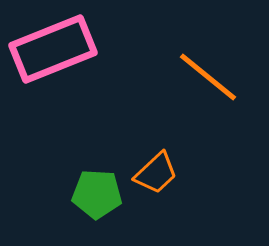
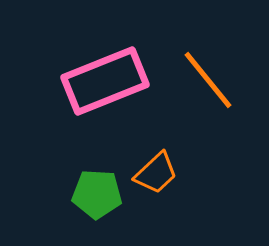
pink rectangle: moved 52 px right, 32 px down
orange line: moved 3 px down; rotated 12 degrees clockwise
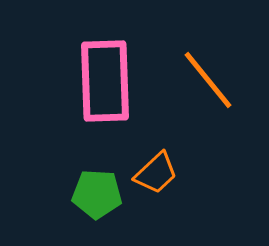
pink rectangle: rotated 70 degrees counterclockwise
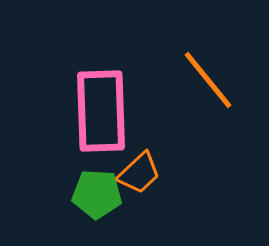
pink rectangle: moved 4 px left, 30 px down
orange trapezoid: moved 17 px left
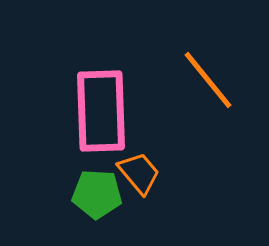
orange trapezoid: rotated 87 degrees counterclockwise
